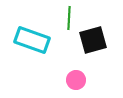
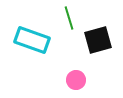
green line: rotated 20 degrees counterclockwise
black square: moved 5 px right
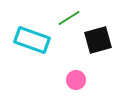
green line: rotated 75 degrees clockwise
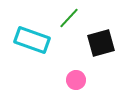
green line: rotated 15 degrees counterclockwise
black square: moved 3 px right, 3 px down
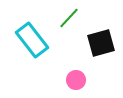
cyan rectangle: rotated 32 degrees clockwise
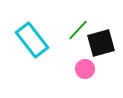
green line: moved 9 px right, 12 px down
pink circle: moved 9 px right, 11 px up
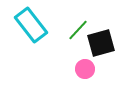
cyan rectangle: moved 1 px left, 15 px up
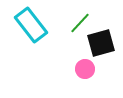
green line: moved 2 px right, 7 px up
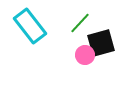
cyan rectangle: moved 1 px left, 1 px down
pink circle: moved 14 px up
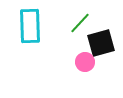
cyan rectangle: rotated 36 degrees clockwise
pink circle: moved 7 px down
